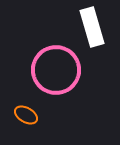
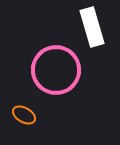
orange ellipse: moved 2 px left
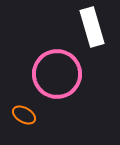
pink circle: moved 1 px right, 4 px down
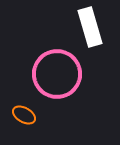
white rectangle: moved 2 px left
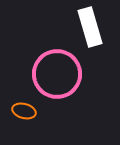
orange ellipse: moved 4 px up; rotated 15 degrees counterclockwise
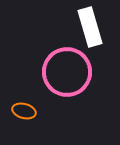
pink circle: moved 10 px right, 2 px up
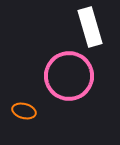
pink circle: moved 2 px right, 4 px down
